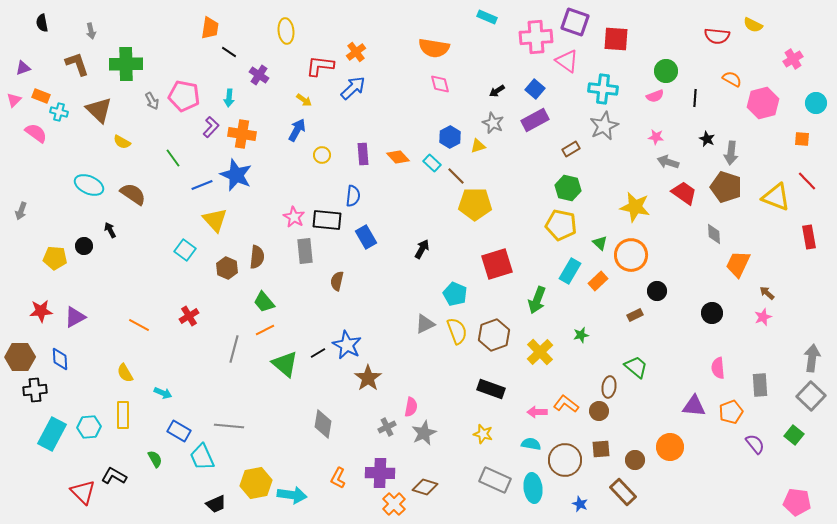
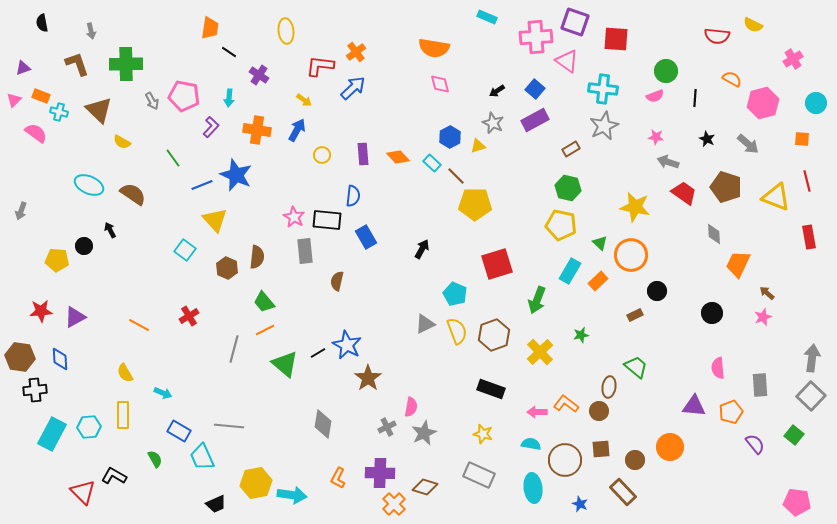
orange cross at (242, 134): moved 15 px right, 4 px up
gray arrow at (731, 153): moved 17 px right, 9 px up; rotated 55 degrees counterclockwise
red line at (807, 181): rotated 30 degrees clockwise
yellow pentagon at (55, 258): moved 2 px right, 2 px down
brown hexagon at (20, 357): rotated 8 degrees clockwise
gray rectangle at (495, 480): moved 16 px left, 5 px up
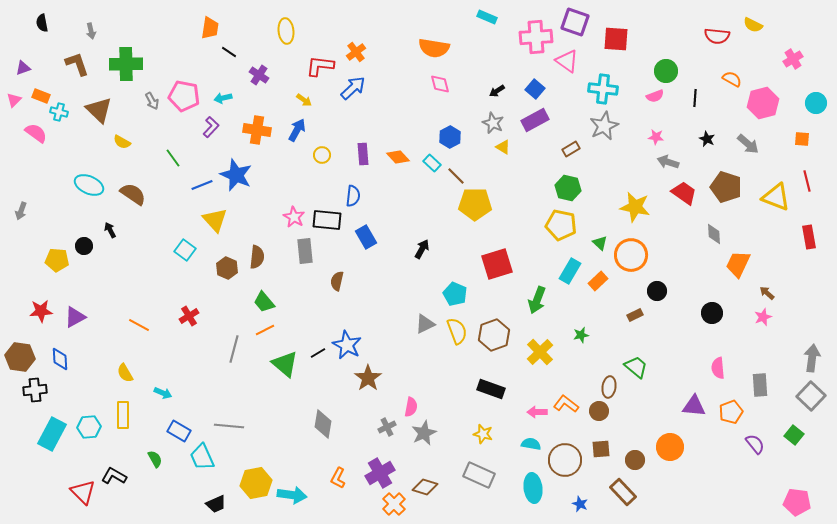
cyan arrow at (229, 98): moved 6 px left; rotated 72 degrees clockwise
yellow triangle at (478, 146): moved 25 px right, 1 px down; rotated 49 degrees clockwise
purple cross at (380, 473): rotated 32 degrees counterclockwise
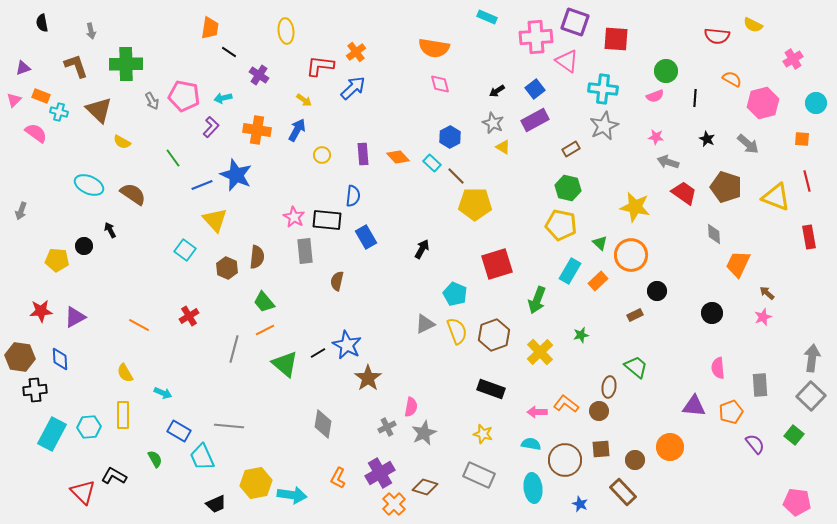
brown L-shape at (77, 64): moved 1 px left, 2 px down
blue square at (535, 89): rotated 12 degrees clockwise
